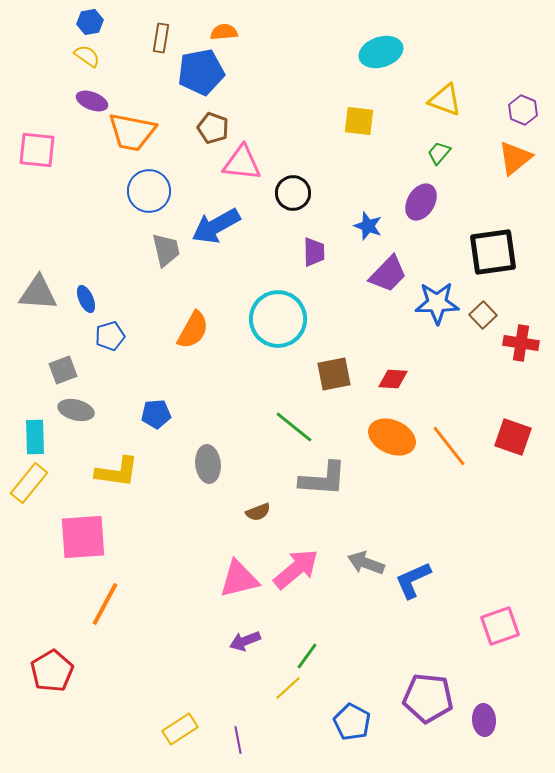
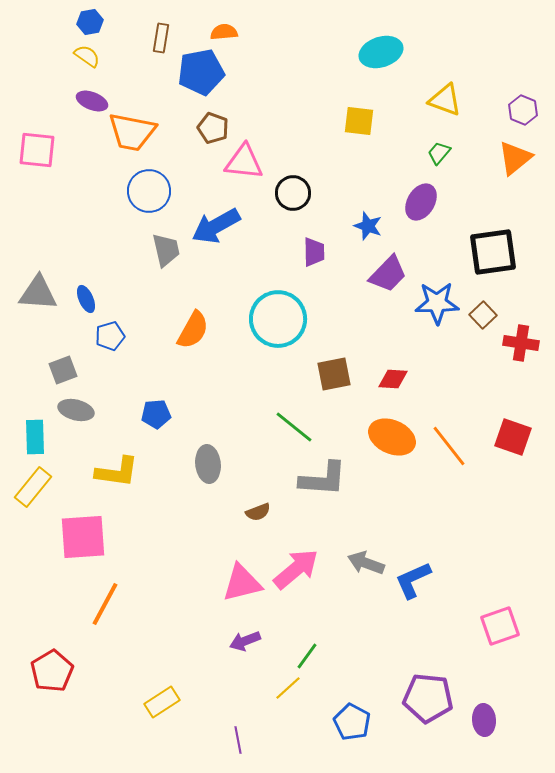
pink triangle at (242, 163): moved 2 px right, 1 px up
yellow rectangle at (29, 483): moved 4 px right, 4 px down
pink triangle at (239, 579): moved 3 px right, 4 px down
yellow rectangle at (180, 729): moved 18 px left, 27 px up
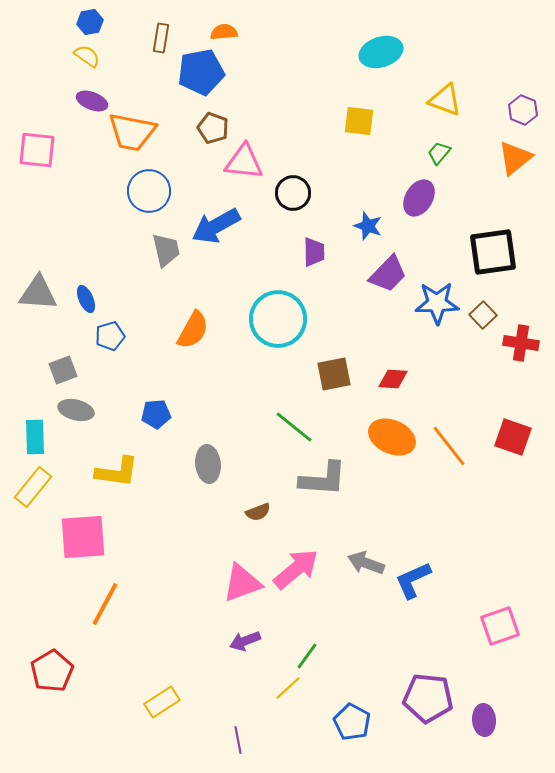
purple ellipse at (421, 202): moved 2 px left, 4 px up
pink triangle at (242, 583): rotated 6 degrees counterclockwise
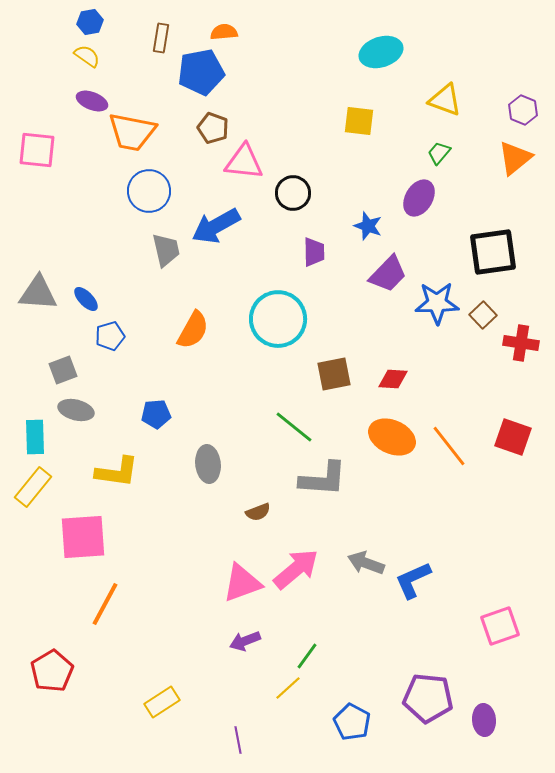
blue ellipse at (86, 299): rotated 20 degrees counterclockwise
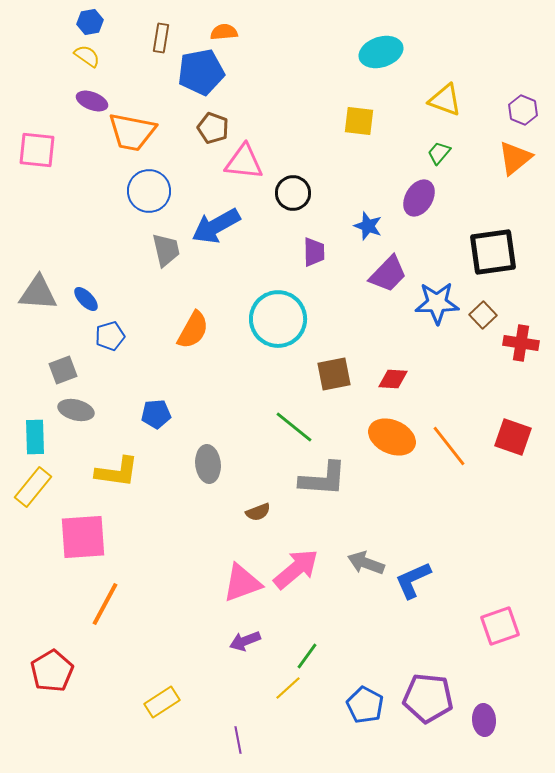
blue pentagon at (352, 722): moved 13 px right, 17 px up
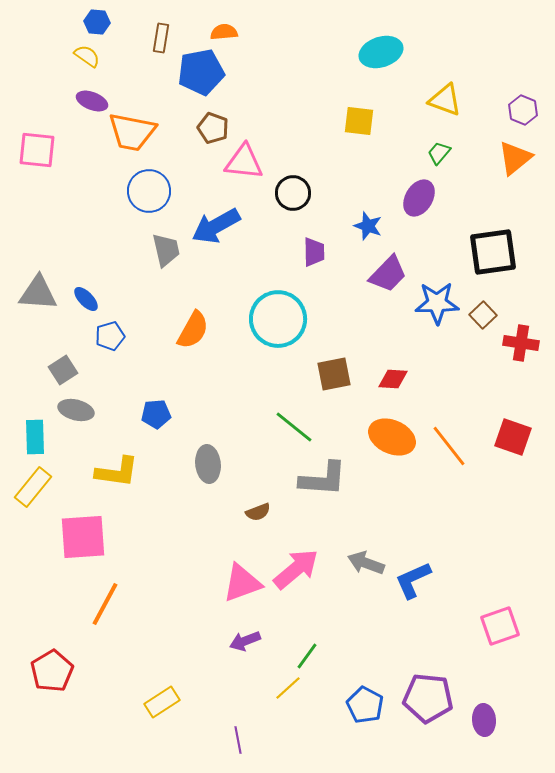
blue hexagon at (90, 22): moved 7 px right; rotated 15 degrees clockwise
gray square at (63, 370): rotated 12 degrees counterclockwise
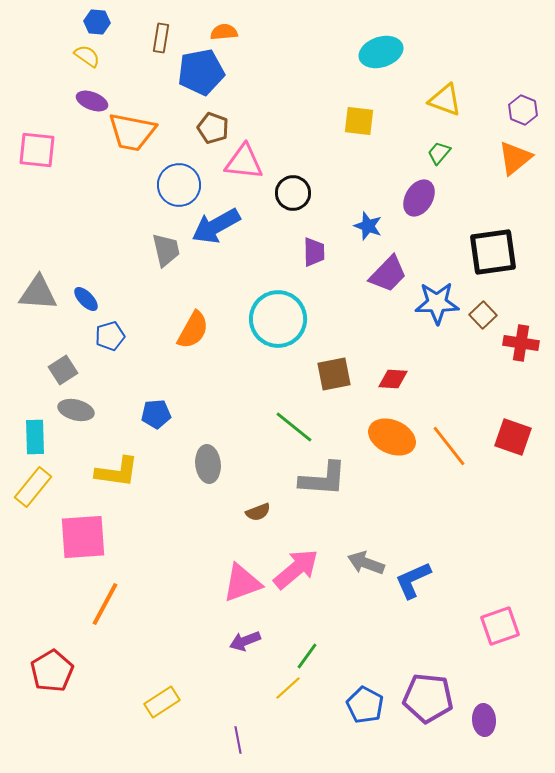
blue circle at (149, 191): moved 30 px right, 6 px up
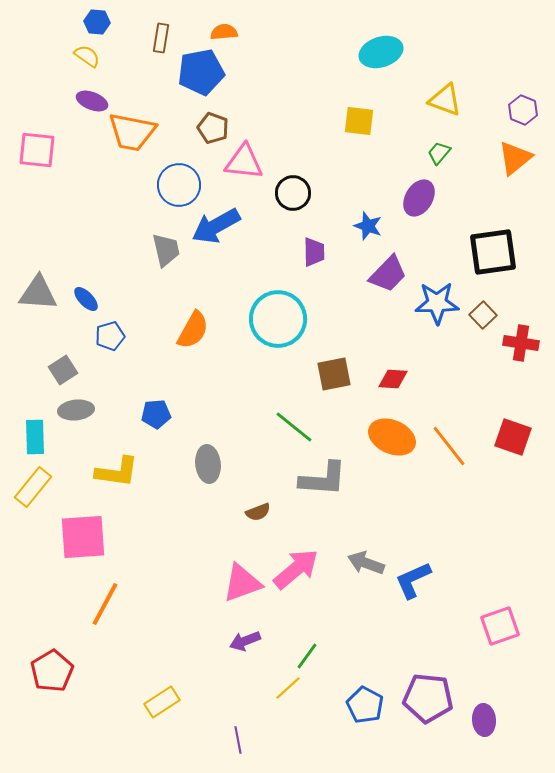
gray ellipse at (76, 410): rotated 20 degrees counterclockwise
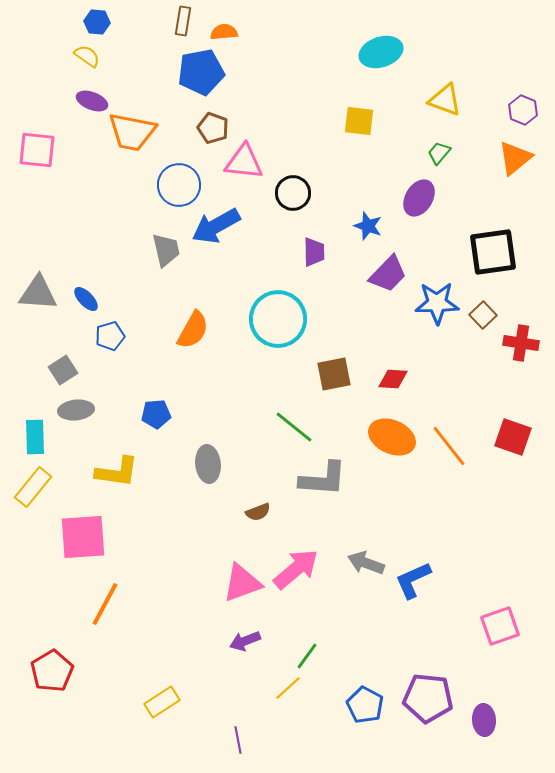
brown rectangle at (161, 38): moved 22 px right, 17 px up
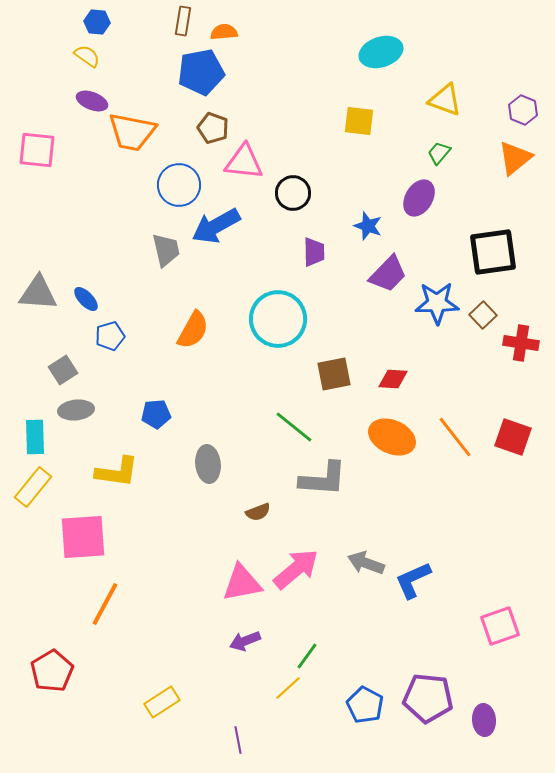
orange line at (449, 446): moved 6 px right, 9 px up
pink triangle at (242, 583): rotated 9 degrees clockwise
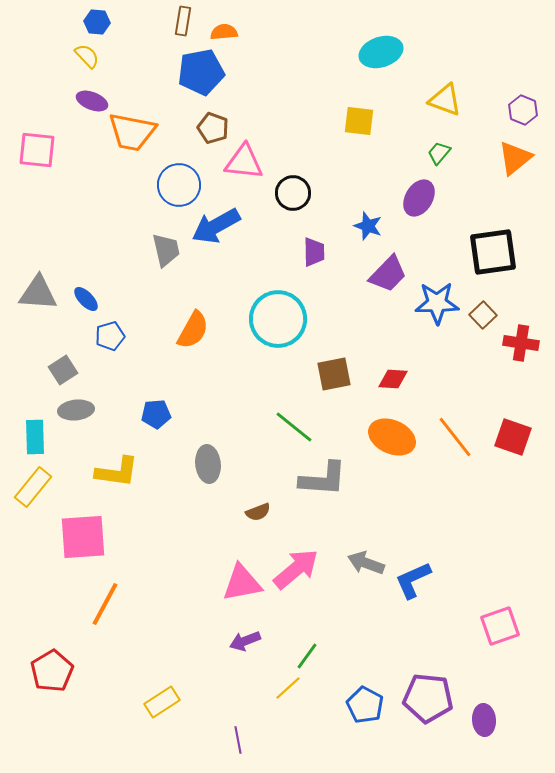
yellow semicircle at (87, 56): rotated 12 degrees clockwise
